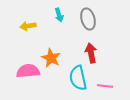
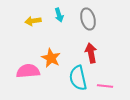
yellow arrow: moved 5 px right, 5 px up
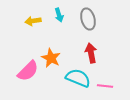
pink semicircle: rotated 140 degrees clockwise
cyan semicircle: rotated 125 degrees clockwise
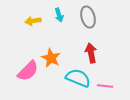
gray ellipse: moved 2 px up
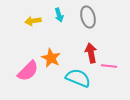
pink line: moved 4 px right, 20 px up
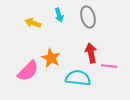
yellow arrow: moved 2 px down; rotated 28 degrees clockwise
cyan semicircle: rotated 15 degrees counterclockwise
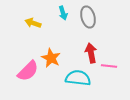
cyan arrow: moved 4 px right, 2 px up
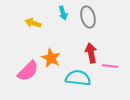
pink line: moved 1 px right
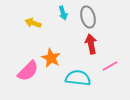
red arrow: moved 9 px up
pink line: rotated 35 degrees counterclockwise
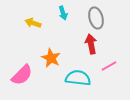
gray ellipse: moved 8 px right, 1 px down
pink line: moved 1 px left
pink semicircle: moved 6 px left, 4 px down
